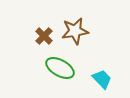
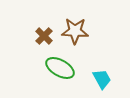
brown star: rotated 12 degrees clockwise
cyan trapezoid: rotated 15 degrees clockwise
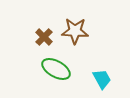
brown cross: moved 1 px down
green ellipse: moved 4 px left, 1 px down
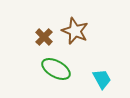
brown star: rotated 20 degrees clockwise
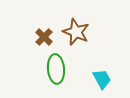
brown star: moved 1 px right, 1 px down
green ellipse: rotated 56 degrees clockwise
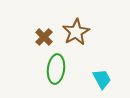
brown star: rotated 20 degrees clockwise
green ellipse: rotated 12 degrees clockwise
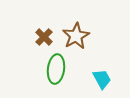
brown star: moved 4 px down
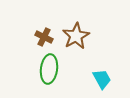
brown cross: rotated 18 degrees counterclockwise
green ellipse: moved 7 px left
